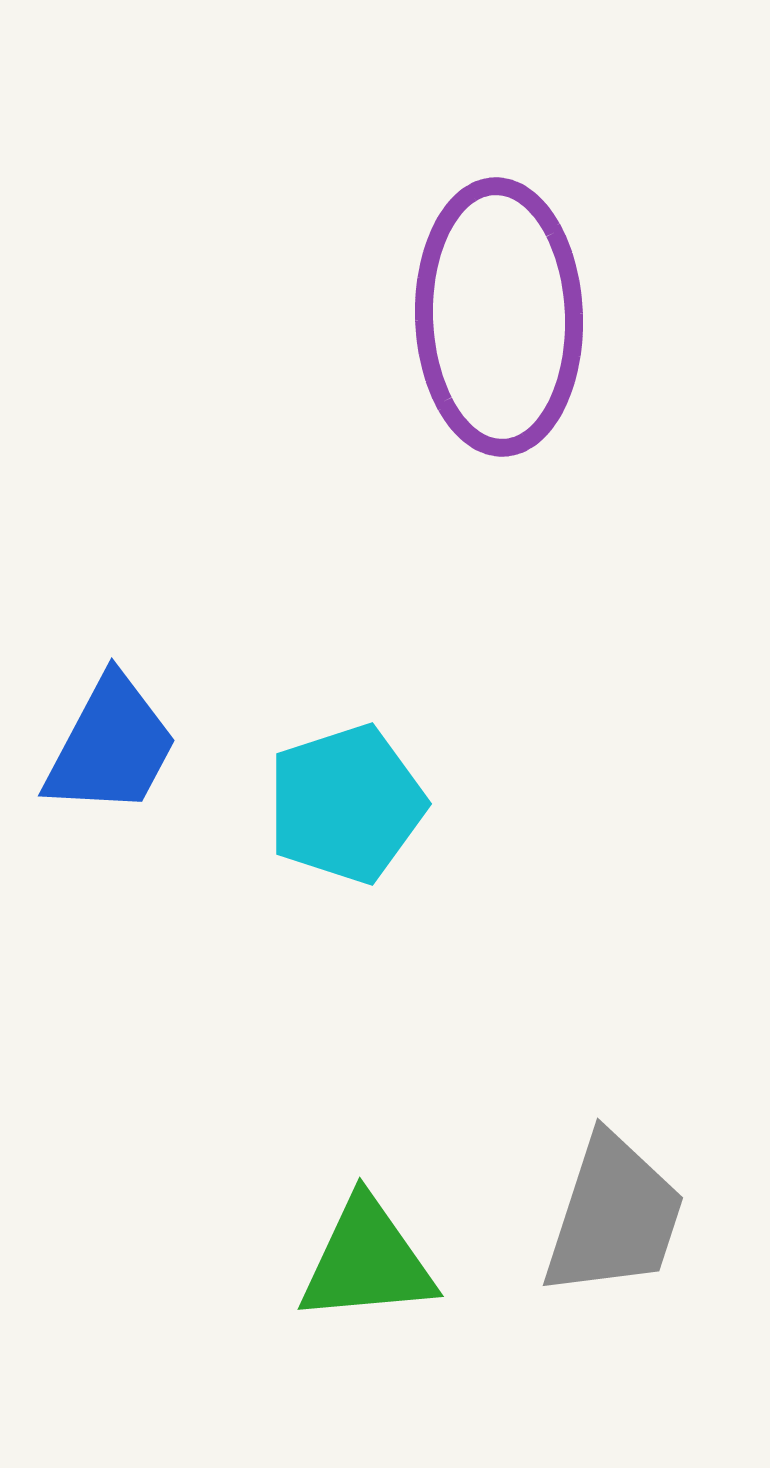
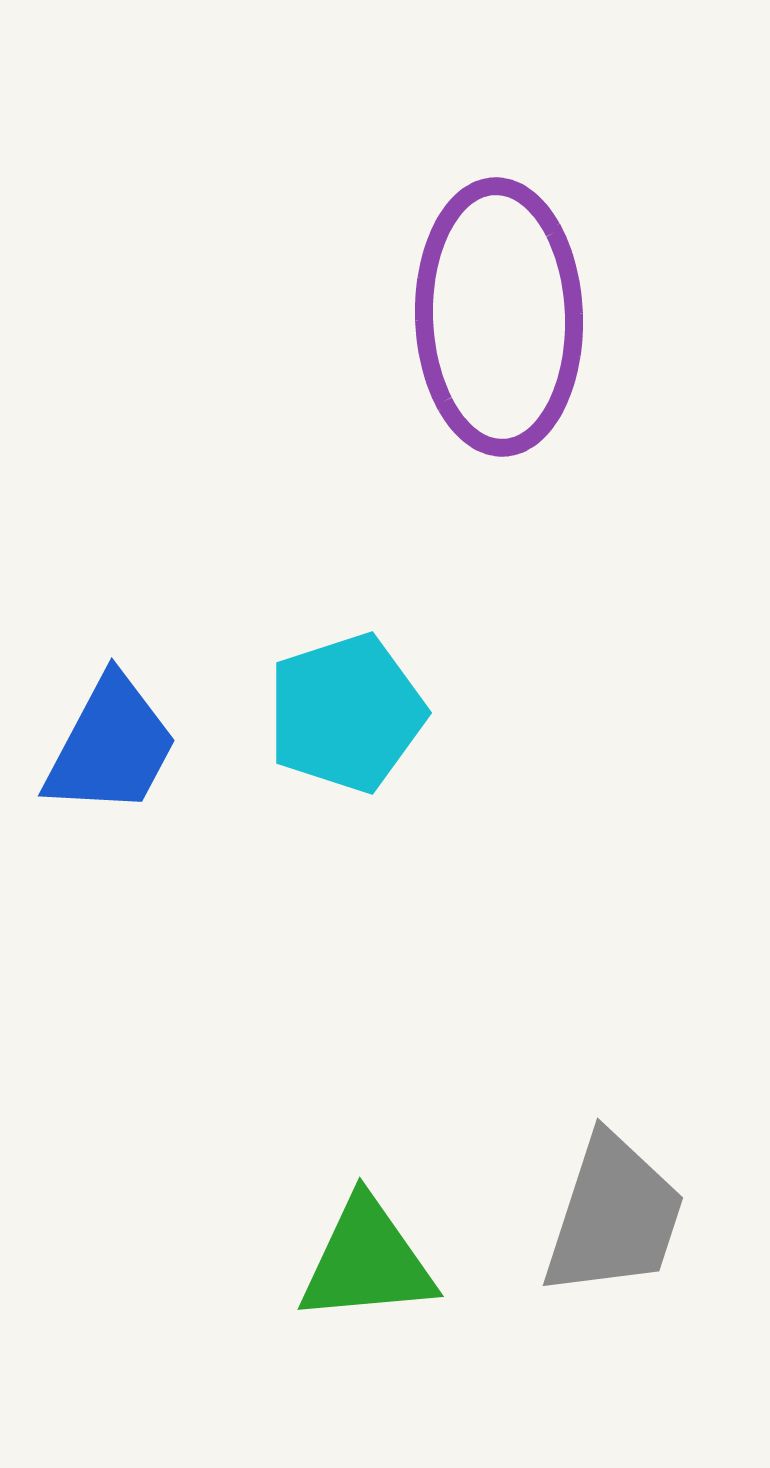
cyan pentagon: moved 91 px up
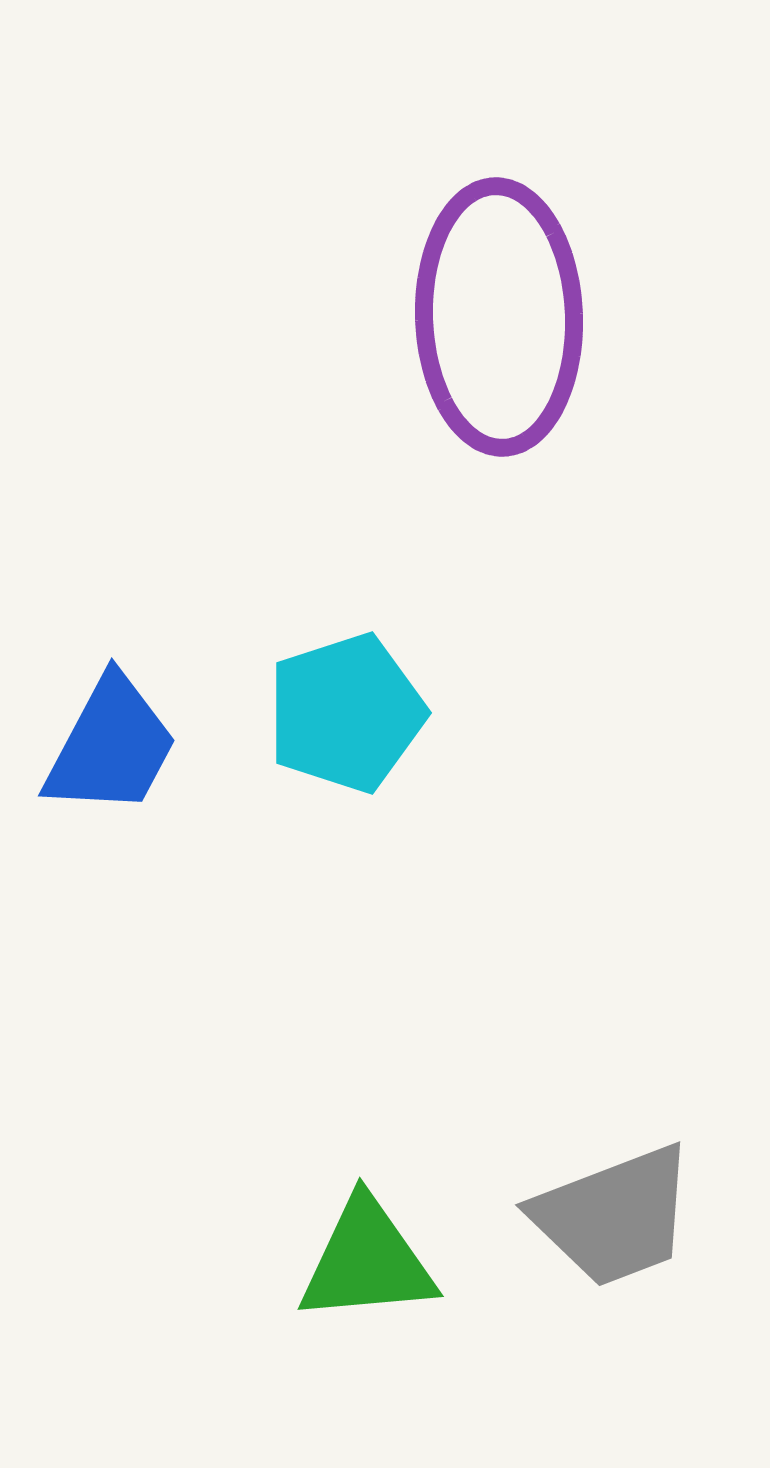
gray trapezoid: rotated 51 degrees clockwise
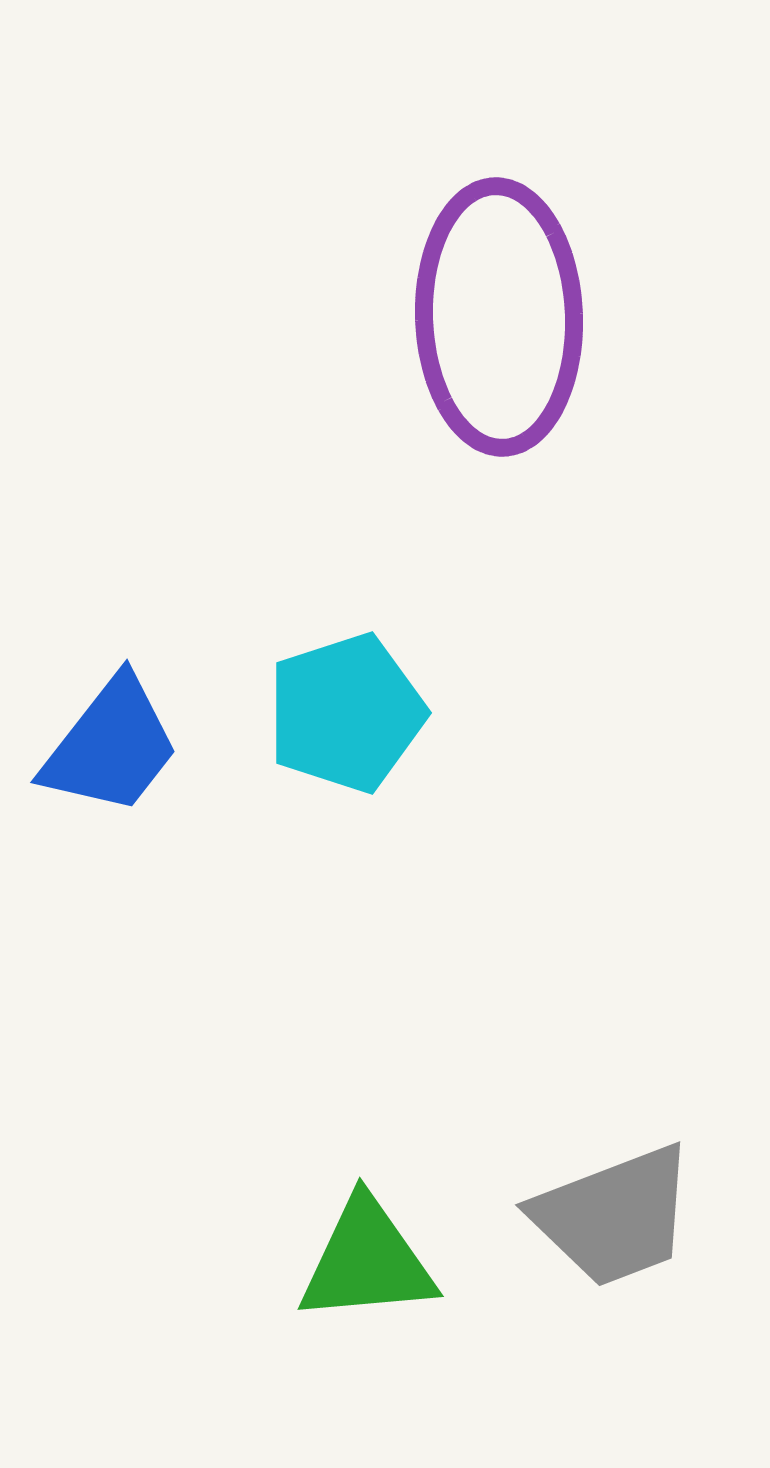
blue trapezoid: rotated 10 degrees clockwise
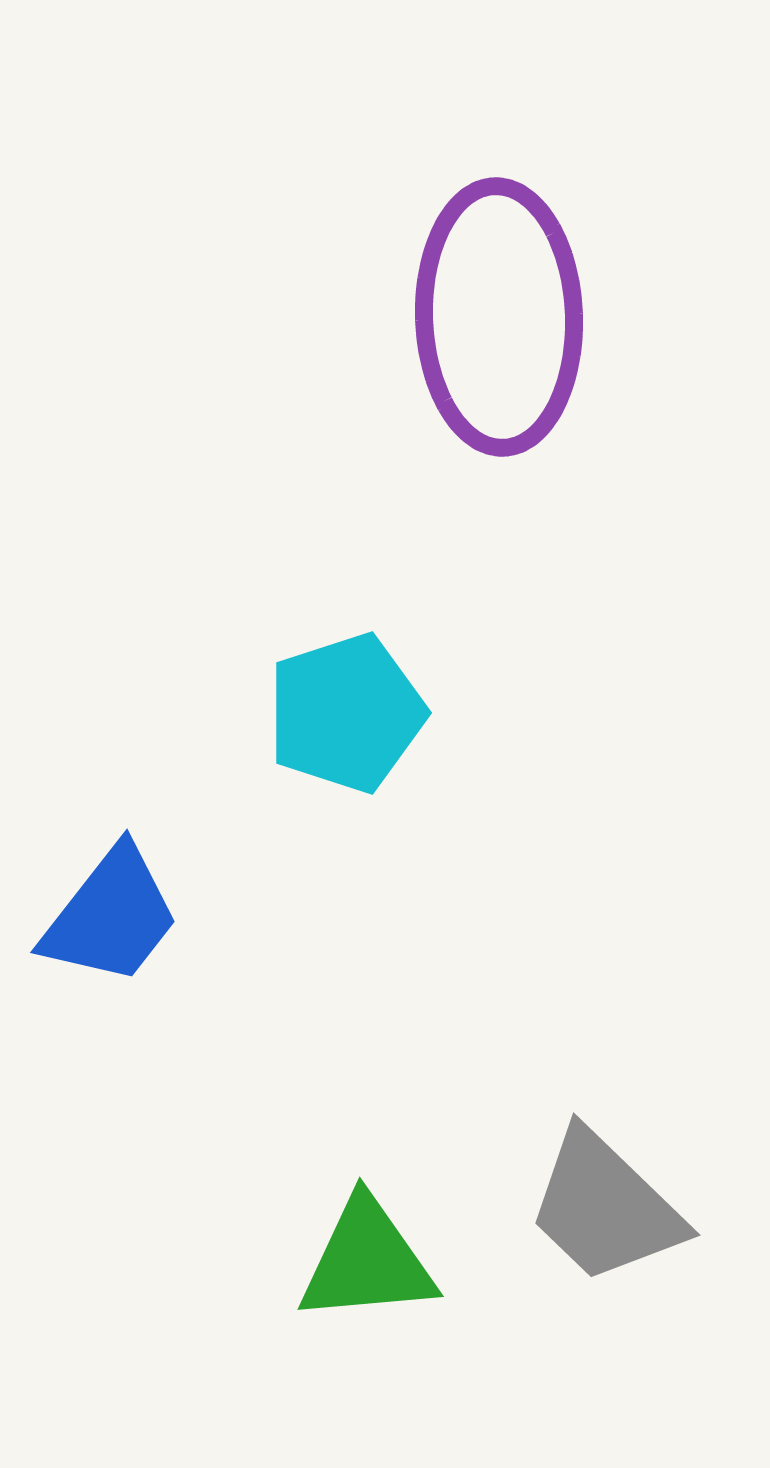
blue trapezoid: moved 170 px down
gray trapezoid: moved 9 px left, 9 px up; rotated 65 degrees clockwise
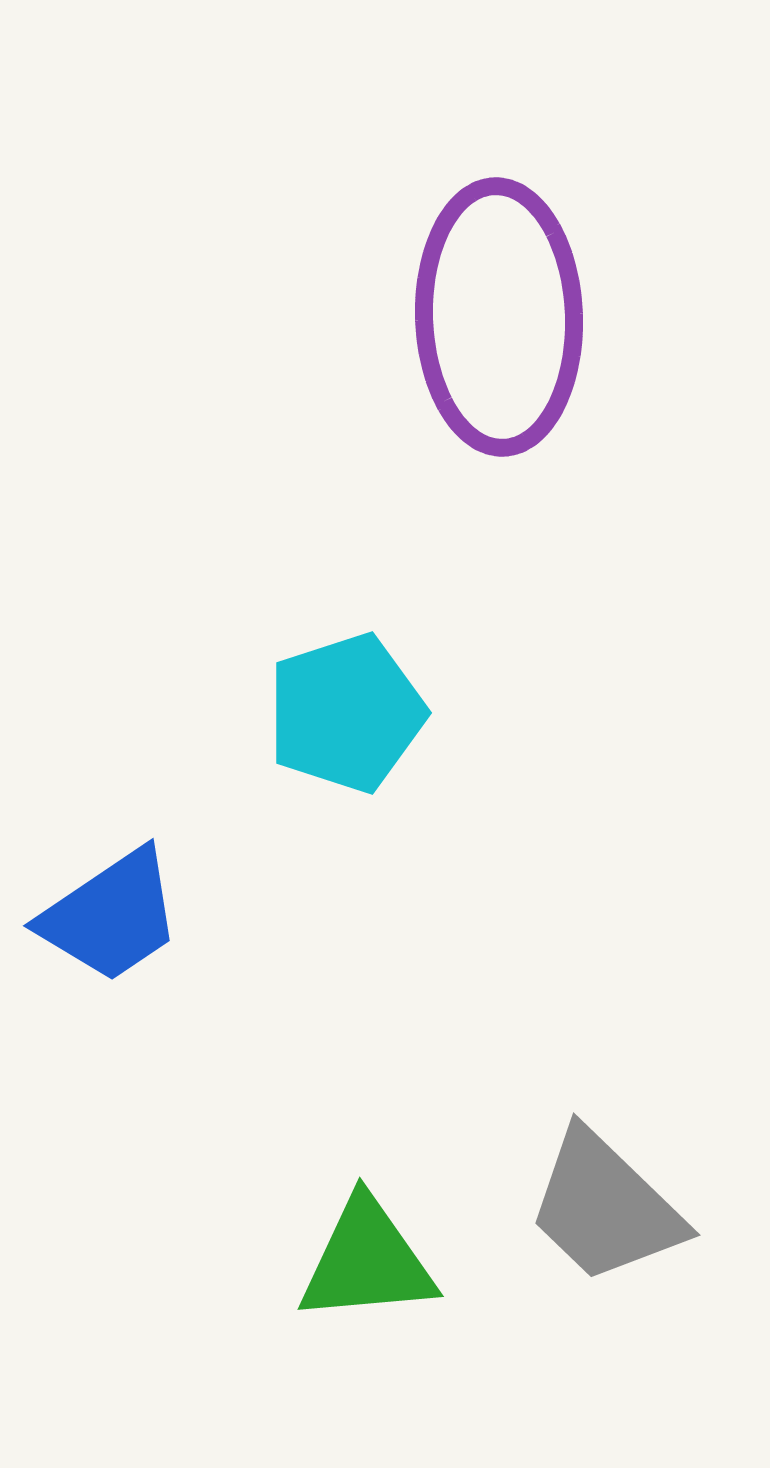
blue trapezoid: rotated 18 degrees clockwise
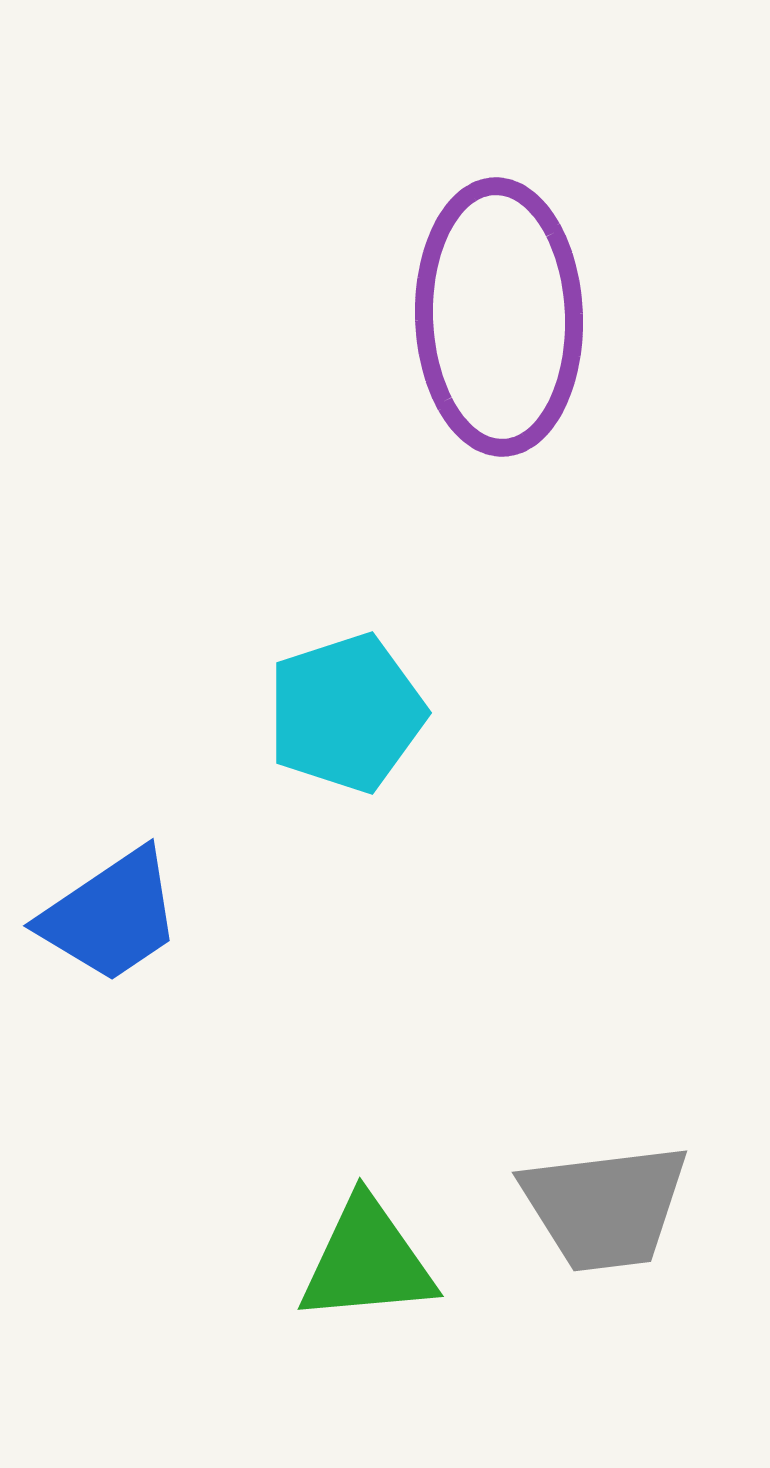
gray trapezoid: rotated 51 degrees counterclockwise
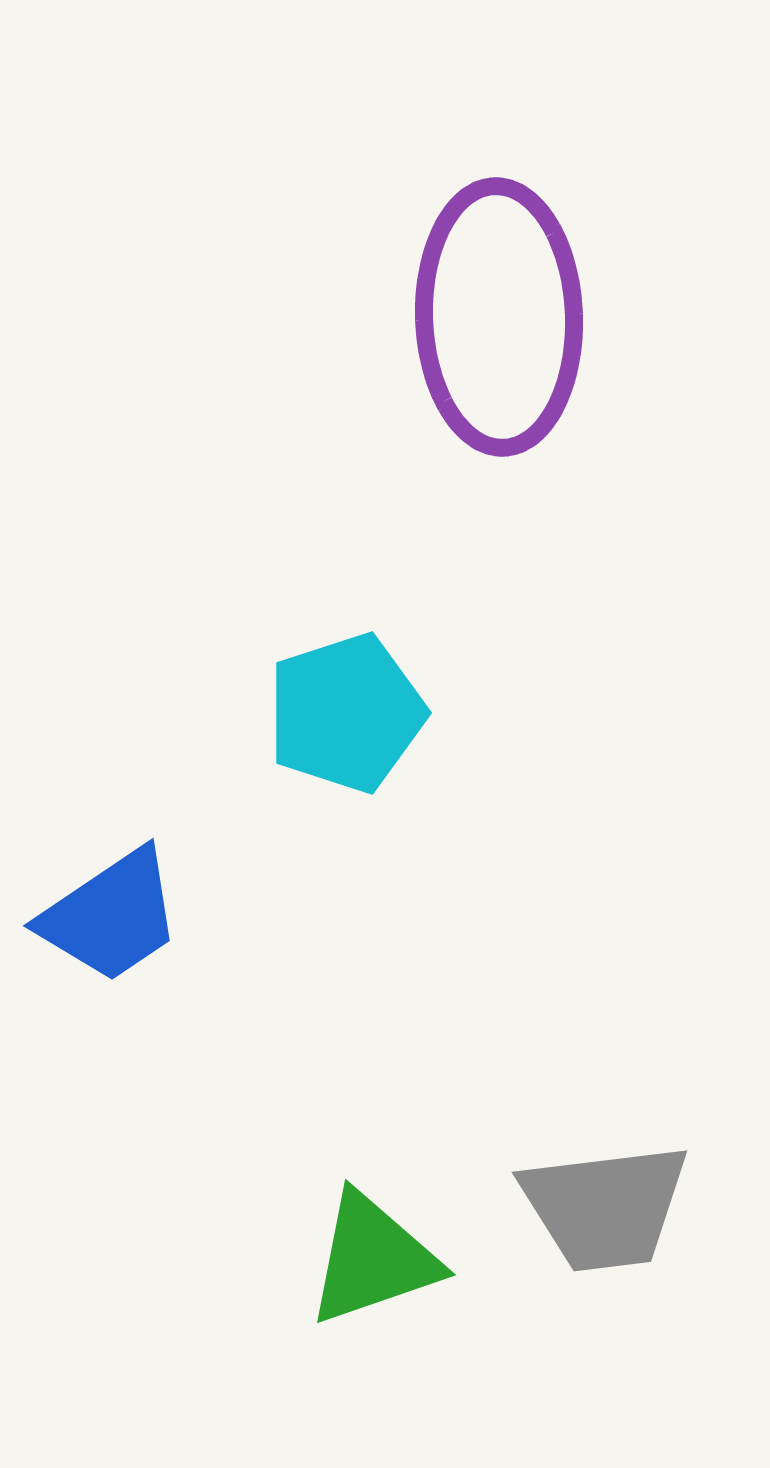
green triangle: moved 6 px right, 2 px up; rotated 14 degrees counterclockwise
